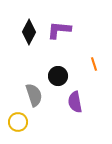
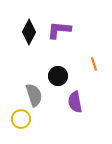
yellow circle: moved 3 px right, 3 px up
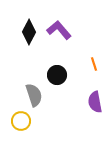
purple L-shape: rotated 45 degrees clockwise
black circle: moved 1 px left, 1 px up
purple semicircle: moved 20 px right
yellow circle: moved 2 px down
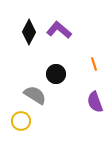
purple L-shape: rotated 10 degrees counterclockwise
black circle: moved 1 px left, 1 px up
gray semicircle: moved 1 px right; rotated 40 degrees counterclockwise
purple semicircle: rotated 10 degrees counterclockwise
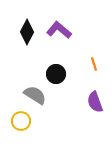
black diamond: moved 2 px left
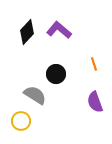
black diamond: rotated 15 degrees clockwise
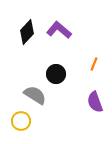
orange line: rotated 40 degrees clockwise
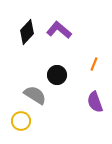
black circle: moved 1 px right, 1 px down
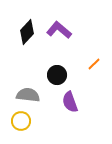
orange line: rotated 24 degrees clockwise
gray semicircle: moved 7 px left; rotated 25 degrees counterclockwise
purple semicircle: moved 25 px left
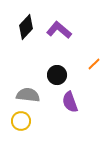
black diamond: moved 1 px left, 5 px up
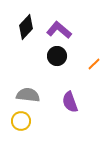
black circle: moved 19 px up
